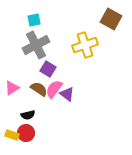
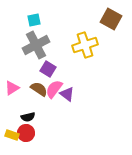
black semicircle: moved 2 px down
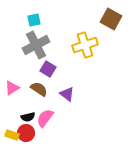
pink semicircle: moved 9 px left, 29 px down
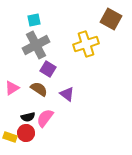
yellow cross: moved 1 px right, 1 px up
yellow rectangle: moved 2 px left, 2 px down
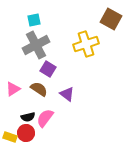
pink triangle: moved 1 px right, 1 px down
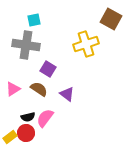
gray cross: moved 10 px left; rotated 36 degrees clockwise
yellow rectangle: rotated 56 degrees counterclockwise
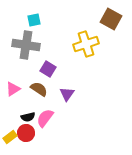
purple triangle: rotated 28 degrees clockwise
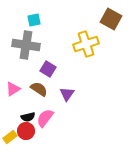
red circle: moved 2 px up
